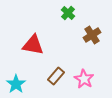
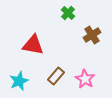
pink star: moved 1 px right
cyan star: moved 3 px right, 3 px up; rotated 12 degrees clockwise
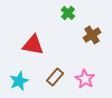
brown rectangle: moved 1 px left, 1 px down
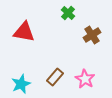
red triangle: moved 9 px left, 13 px up
cyan star: moved 2 px right, 3 px down
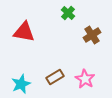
brown rectangle: rotated 18 degrees clockwise
